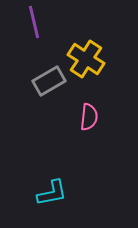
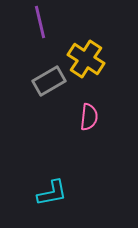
purple line: moved 6 px right
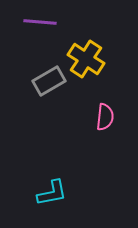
purple line: rotated 72 degrees counterclockwise
pink semicircle: moved 16 px right
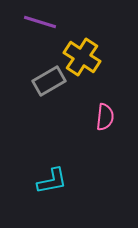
purple line: rotated 12 degrees clockwise
yellow cross: moved 4 px left, 2 px up
cyan L-shape: moved 12 px up
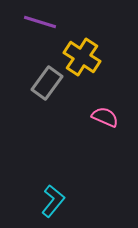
gray rectangle: moved 2 px left, 2 px down; rotated 24 degrees counterclockwise
pink semicircle: rotated 72 degrees counterclockwise
cyan L-shape: moved 1 px right, 20 px down; rotated 40 degrees counterclockwise
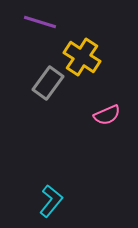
gray rectangle: moved 1 px right
pink semicircle: moved 2 px right, 2 px up; rotated 132 degrees clockwise
cyan L-shape: moved 2 px left
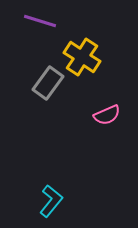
purple line: moved 1 px up
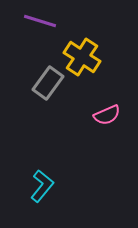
cyan L-shape: moved 9 px left, 15 px up
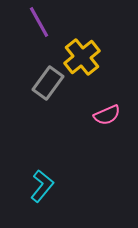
purple line: moved 1 px left, 1 px down; rotated 44 degrees clockwise
yellow cross: rotated 18 degrees clockwise
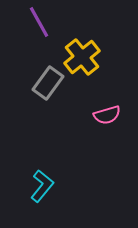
pink semicircle: rotated 8 degrees clockwise
